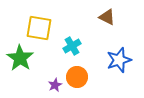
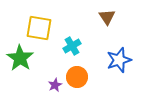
brown triangle: rotated 30 degrees clockwise
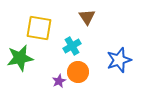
brown triangle: moved 20 px left
green star: rotated 28 degrees clockwise
orange circle: moved 1 px right, 5 px up
purple star: moved 4 px right, 4 px up
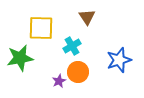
yellow square: moved 2 px right; rotated 8 degrees counterclockwise
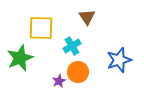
green star: rotated 12 degrees counterclockwise
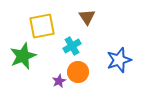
yellow square: moved 1 px right, 2 px up; rotated 12 degrees counterclockwise
green star: moved 3 px right, 2 px up
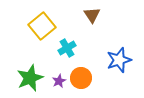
brown triangle: moved 5 px right, 2 px up
yellow square: rotated 28 degrees counterclockwise
cyan cross: moved 5 px left, 2 px down
green star: moved 7 px right, 22 px down
orange circle: moved 3 px right, 6 px down
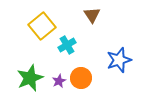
cyan cross: moved 3 px up
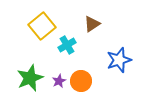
brown triangle: moved 9 px down; rotated 30 degrees clockwise
orange circle: moved 3 px down
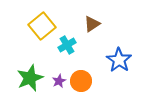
blue star: rotated 20 degrees counterclockwise
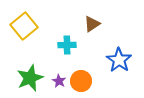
yellow square: moved 18 px left
cyan cross: rotated 30 degrees clockwise
purple star: rotated 16 degrees counterclockwise
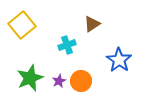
yellow square: moved 2 px left, 1 px up
cyan cross: rotated 18 degrees counterclockwise
purple star: rotated 16 degrees clockwise
